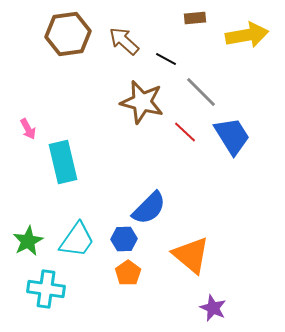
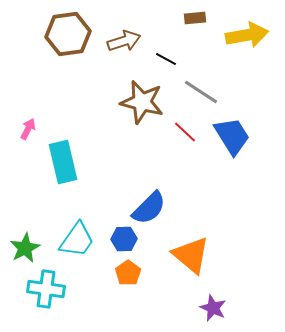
brown arrow: rotated 120 degrees clockwise
gray line: rotated 12 degrees counterclockwise
pink arrow: rotated 125 degrees counterclockwise
green star: moved 3 px left, 7 px down
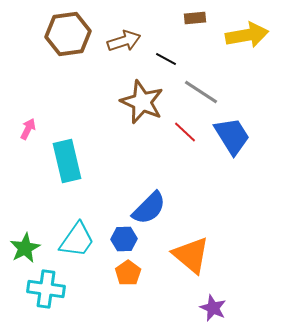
brown star: rotated 9 degrees clockwise
cyan rectangle: moved 4 px right, 1 px up
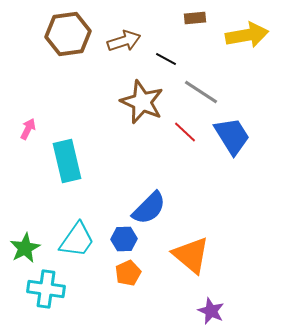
orange pentagon: rotated 10 degrees clockwise
purple star: moved 2 px left, 3 px down
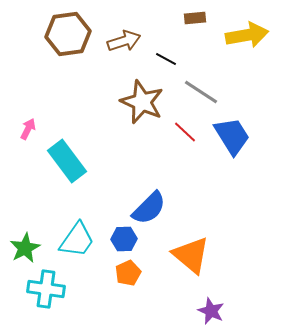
cyan rectangle: rotated 24 degrees counterclockwise
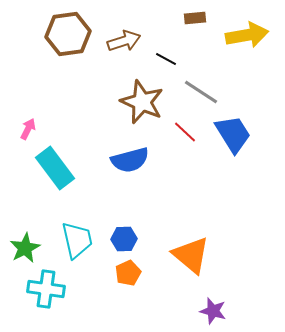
blue trapezoid: moved 1 px right, 2 px up
cyan rectangle: moved 12 px left, 7 px down
blue semicircle: moved 19 px left, 48 px up; rotated 30 degrees clockwise
cyan trapezoid: rotated 48 degrees counterclockwise
purple star: moved 2 px right; rotated 8 degrees counterclockwise
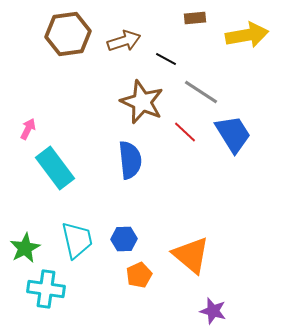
blue semicircle: rotated 81 degrees counterclockwise
orange pentagon: moved 11 px right, 2 px down
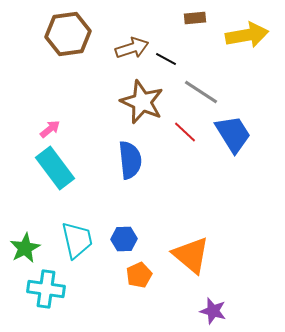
brown arrow: moved 8 px right, 7 px down
pink arrow: moved 22 px right; rotated 25 degrees clockwise
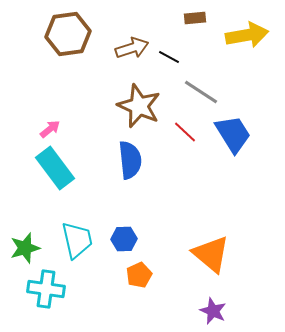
black line: moved 3 px right, 2 px up
brown star: moved 3 px left, 4 px down
green star: rotated 12 degrees clockwise
orange triangle: moved 20 px right, 1 px up
purple star: rotated 8 degrees clockwise
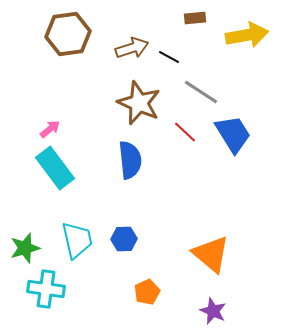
brown star: moved 3 px up
orange pentagon: moved 8 px right, 17 px down
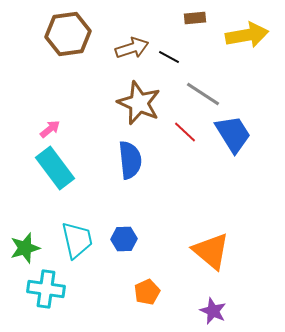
gray line: moved 2 px right, 2 px down
orange triangle: moved 3 px up
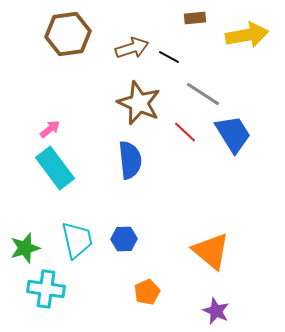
purple star: moved 3 px right
